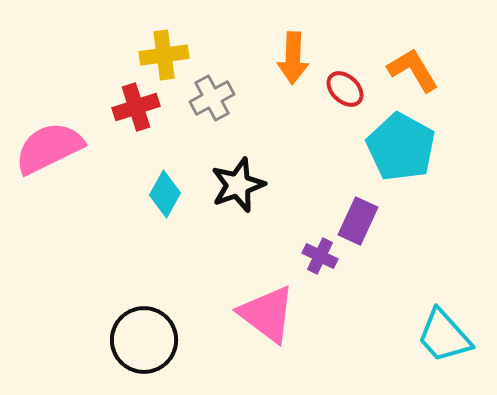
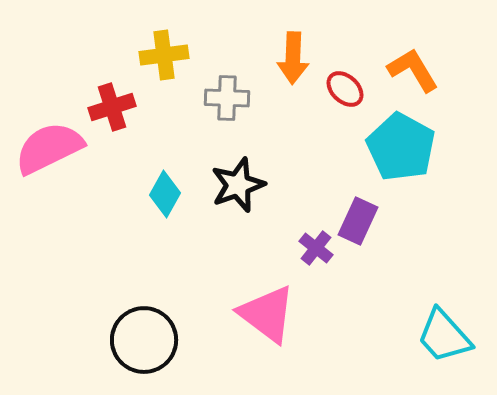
gray cross: moved 15 px right; rotated 30 degrees clockwise
red cross: moved 24 px left
purple cross: moved 4 px left, 8 px up; rotated 12 degrees clockwise
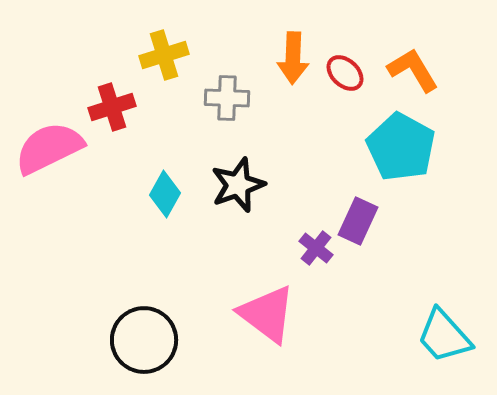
yellow cross: rotated 9 degrees counterclockwise
red ellipse: moved 16 px up
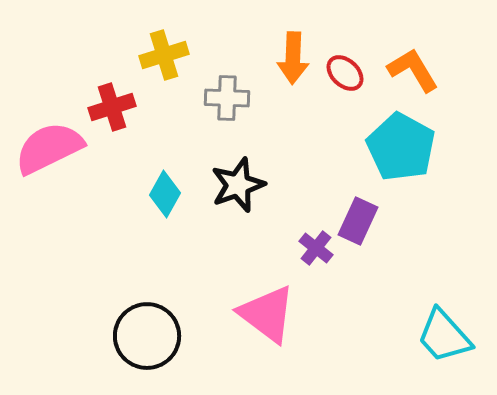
black circle: moved 3 px right, 4 px up
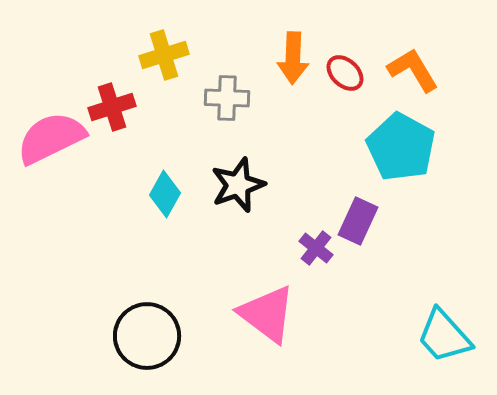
pink semicircle: moved 2 px right, 10 px up
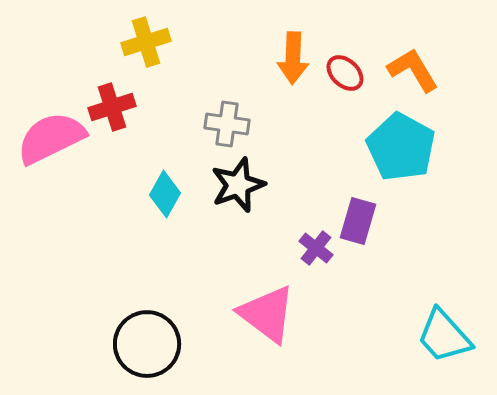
yellow cross: moved 18 px left, 13 px up
gray cross: moved 26 px down; rotated 6 degrees clockwise
purple rectangle: rotated 9 degrees counterclockwise
black circle: moved 8 px down
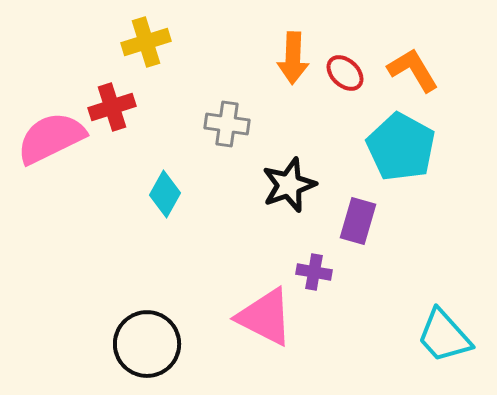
black star: moved 51 px right
purple cross: moved 2 px left, 24 px down; rotated 28 degrees counterclockwise
pink triangle: moved 2 px left, 3 px down; rotated 10 degrees counterclockwise
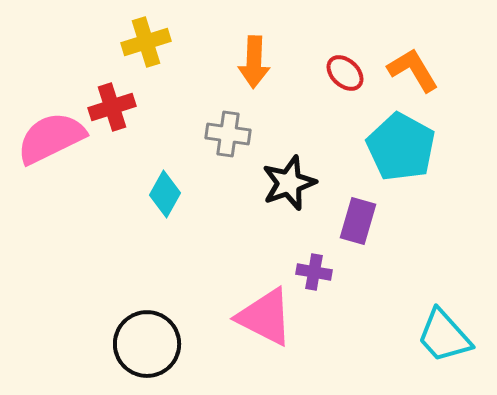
orange arrow: moved 39 px left, 4 px down
gray cross: moved 1 px right, 10 px down
black star: moved 2 px up
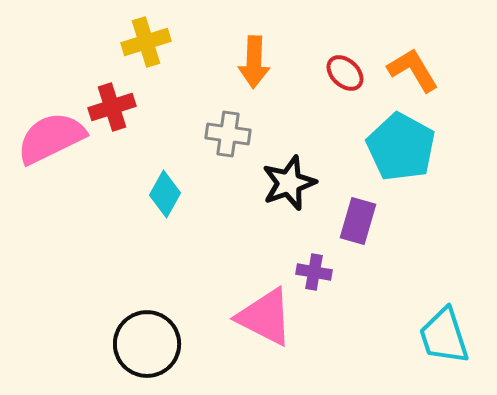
cyan trapezoid: rotated 24 degrees clockwise
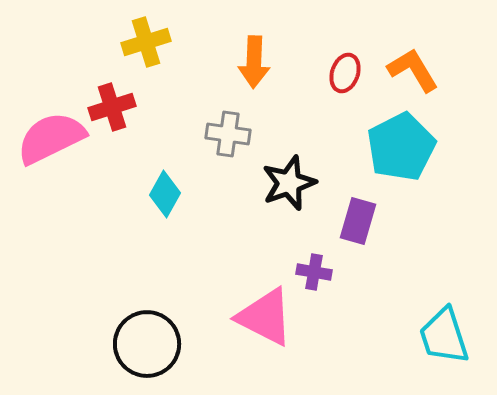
red ellipse: rotated 66 degrees clockwise
cyan pentagon: rotated 16 degrees clockwise
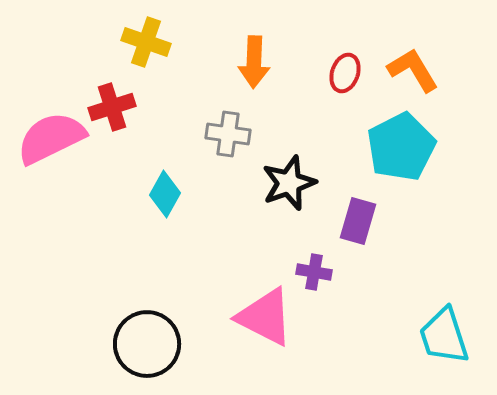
yellow cross: rotated 36 degrees clockwise
